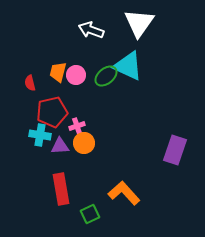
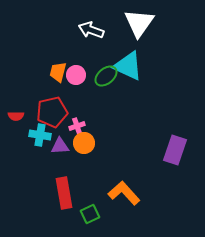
red semicircle: moved 14 px left, 33 px down; rotated 77 degrees counterclockwise
red rectangle: moved 3 px right, 4 px down
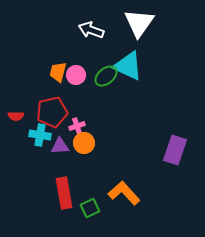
green square: moved 6 px up
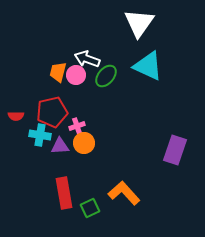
white arrow: moved 4 px left, 29 px down
cyan triangle: moved 20 px right
green ellipse: rotated 10 degrees counterclockwise
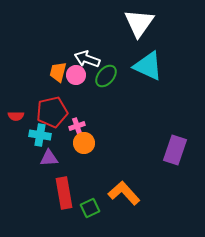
purple triangle: moved 11 px left, 12 px down
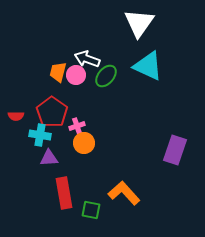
red pentagon: rotated 24 degrees counterclockwise
green square: moved 1 px right, 2 px down; rotated 36 degrees clockwise
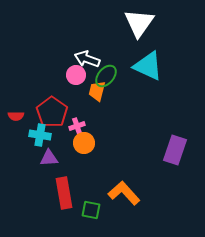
orange trapezoid: moved 39 px right, 19 px down
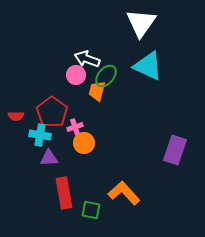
white triangle: moved 2 px right
pink cross: moved 2 px left, 1 px down
